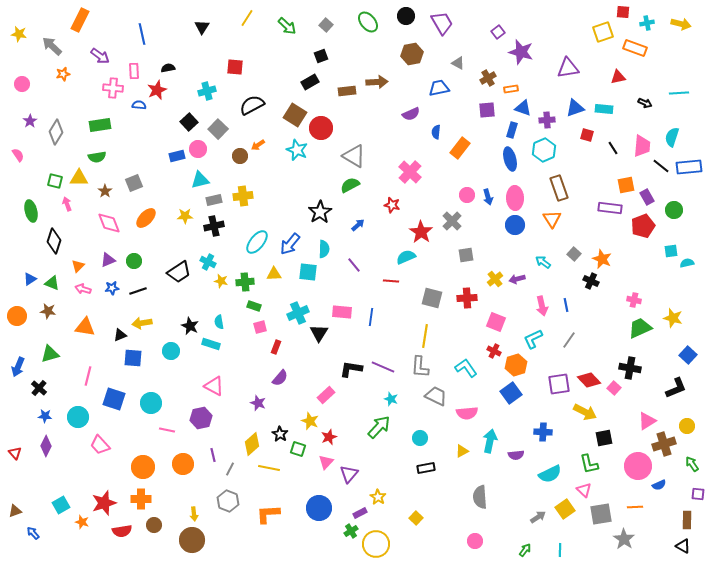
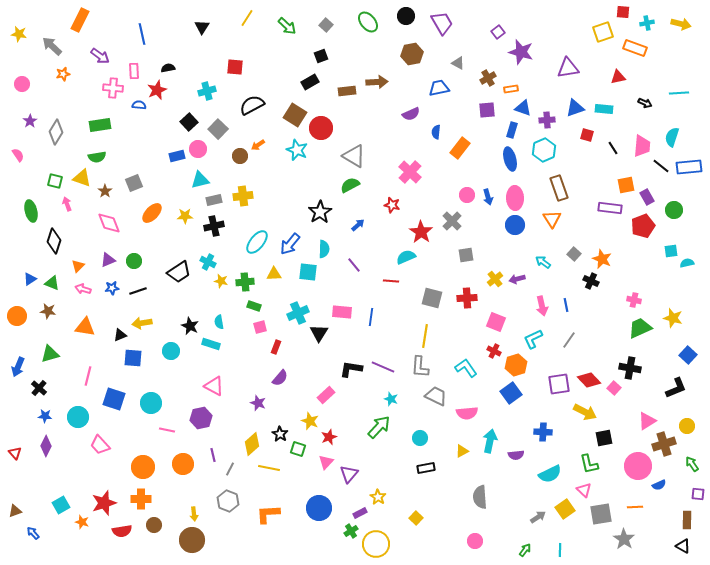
yellow triangle at (79, 178): moved 3 px right; rotated 18 degrees clockwise
orange ellipse at (146, 218): moved 6 px right, 5 px up
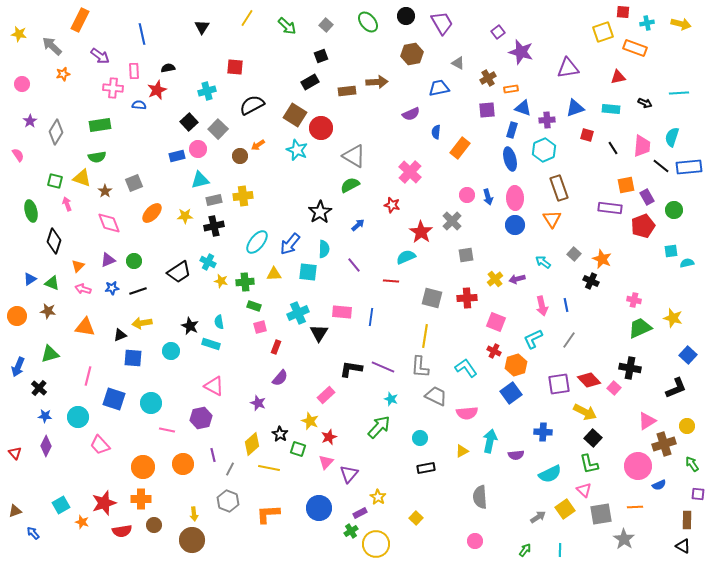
cyan rectangle at (604, 109): moved 7 px right
black square at (604, 438): moved 11 px left; rotated 36 degrees counterclockwise
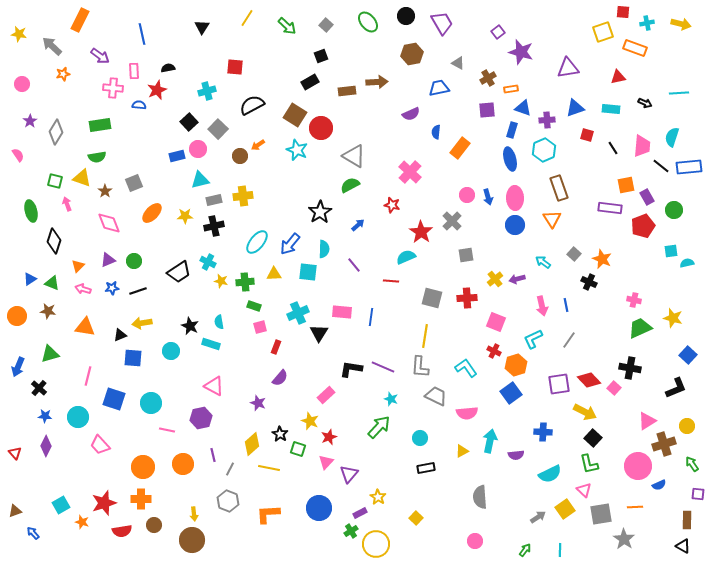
black cross at (591, 281): moved 2 px left, 1 px down
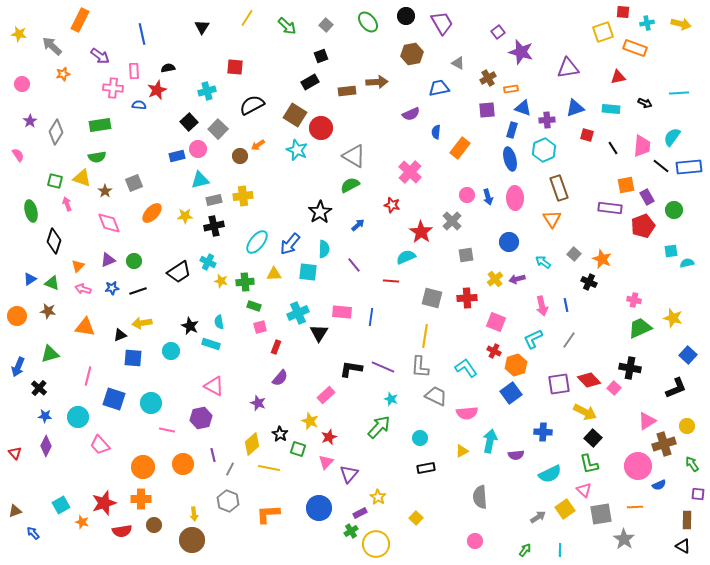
cyan semicircle at (672, 137): rotated 18 degrees clockwise
blue circle at (515, 225): moved 6 px left, 17 px down
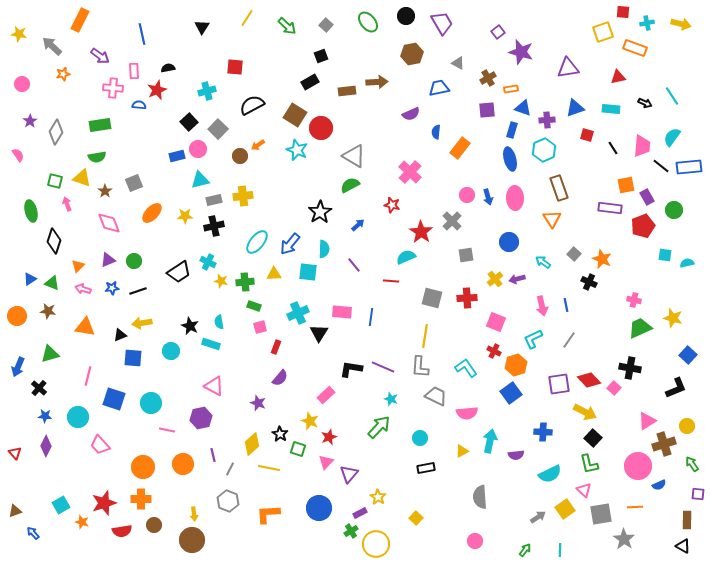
cyan line at (679, 93): moved 7 px left, 3 px down; rotated 60 degrees clockwise
cyan square at (671, 251): moved 6 px left, 4 px down; rotated 16 degrees clockwise
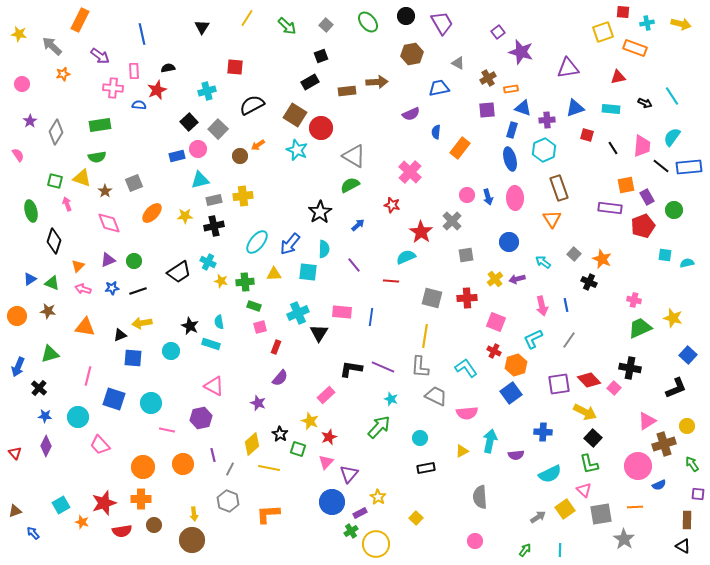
blue circle at (319, 508): moved 13 px right, 6 px up
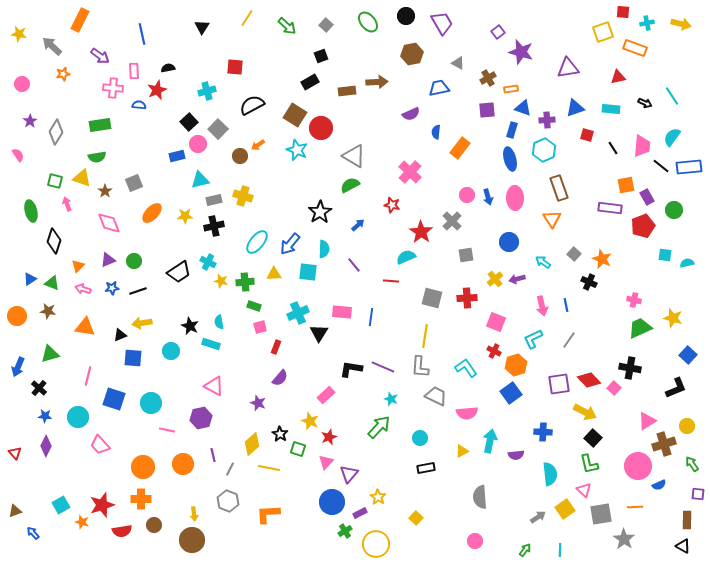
pink circle at (198, 149): moved 5 px up
yellow cross at (243, 196): rotated 24 degrees clockwise
cyan semicircle at (550, 474): rotated 70 degrees counterclockwise
red star at (104, 503): moved 2 px left, 2 px down
green cross at (351, 531): moved 6 px left
